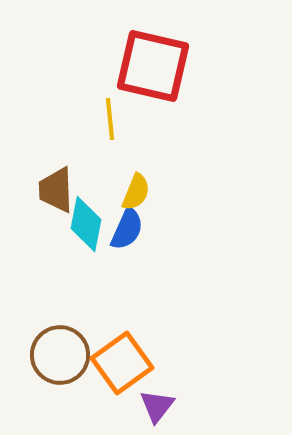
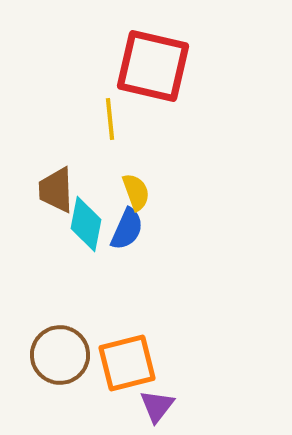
yellow semicircle: rotated 42 degrees counterclockwise
orange square: moved 5 px right; rotated 22 degrees clockwise
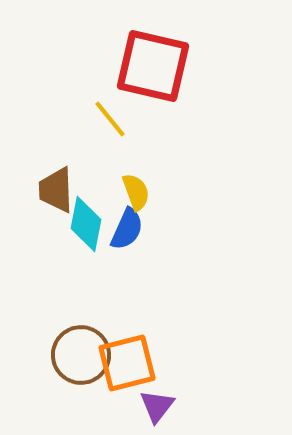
yellow line: rotated 33 degrees counterclockwise
brown circle: moved 21 px right
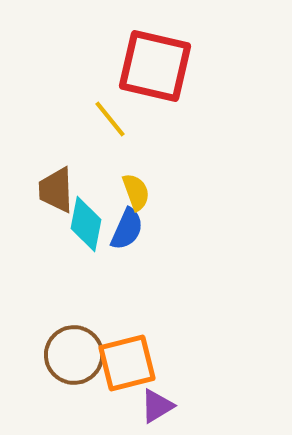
red square: moved 2 px right
brown circle: moved 7 px left
purple triangle: rotated 21 degrees clockwise
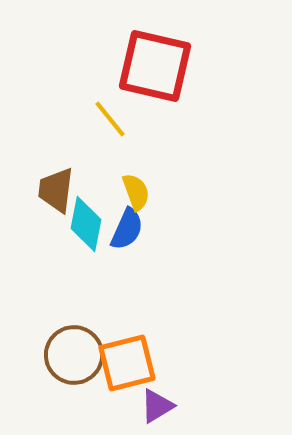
brown trapezoid: rotated 9 degrees clockwise
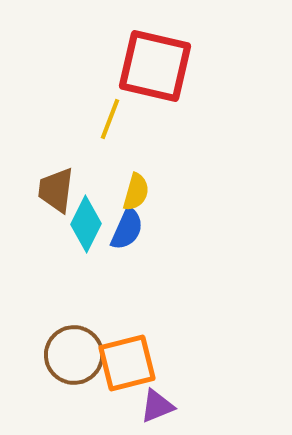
yellow line: rotated 60 degrees clockwise
yellow semicircle: rotated 36 degrees clockwise
cyan diamond: rotated 16 degrees clockwise
purple triangle: rotated 9 degrees clockwise
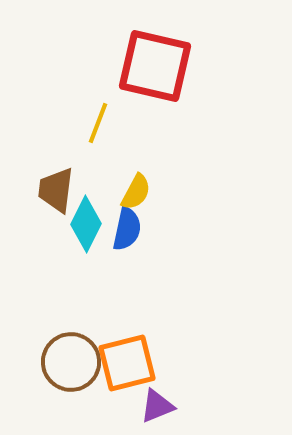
yellow line: moved 12 px left, 4 px down
yellow semicircle: rotated 12 degrees clockwise
blue semicircle: rotated 12 degrees counterclockwise
brown circle: moved 3 px left, 7 px down
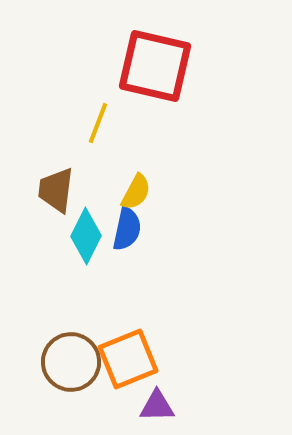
cyan diamond: moved 12 px down
orange square: moved 1 px right, 4 px up; rotated 8 degrees counterclockwise
purple triangle: rotated 21 degrees clockwise
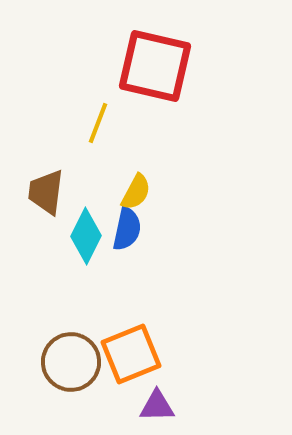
brown trapezoid: moved 10 px left, 2 px down
orange square: moved 3 px right, 5 px up
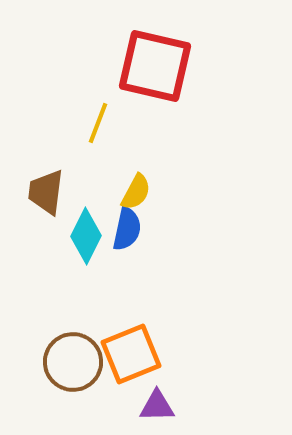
brown circle: moved 2 px right
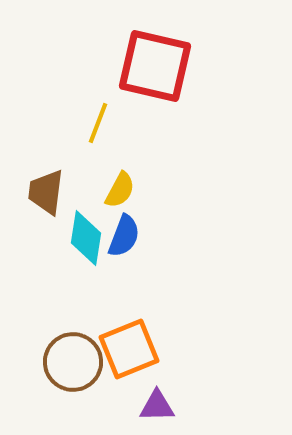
yellow semicircle: moved 16 px left, 2 px up
blue semicircle: moved 3 px left, 7 px down; rotated 9 degrees clockwise
cyan diamond: moved 2 px down; rotated 18 degrees counterclockwise
orange square: moved 2 px left, 5 px up
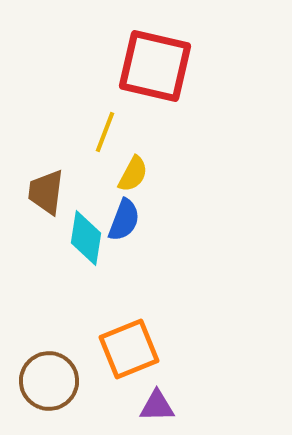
yellow line: moved 7 px right, 9 px down
yellow semicircle: moved 13 px right, 16 px up
blue semicircle: moved 16 px up
brown circle: moved 24 px left, 19 px down
